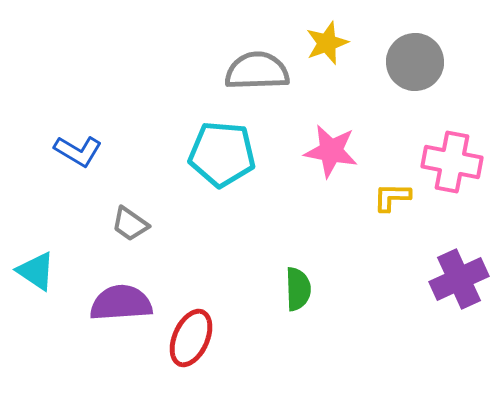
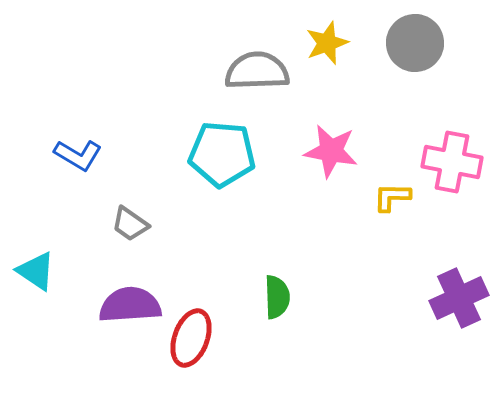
gray circle: moved 19 px up
blue L-shape: moved 4 px down
purple cross: moved 19 px down
green semicircle: moved 21 px left, 8 px down
purple semicircle: moved 9 px right, 2 px down
red ellipse: rotated 4 degrees counterclockwise
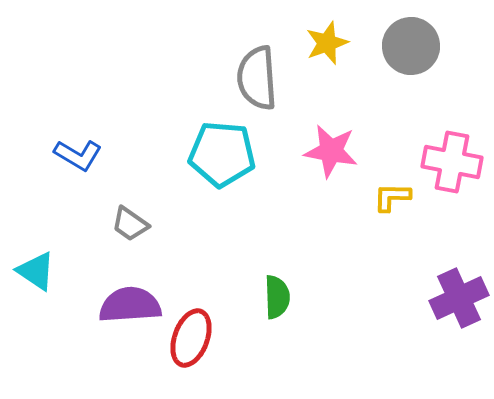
gray circle: moved 4 px left, 3 px down
gray semicircle: moved 7 px down; rotated 92 degrees counterclockwise
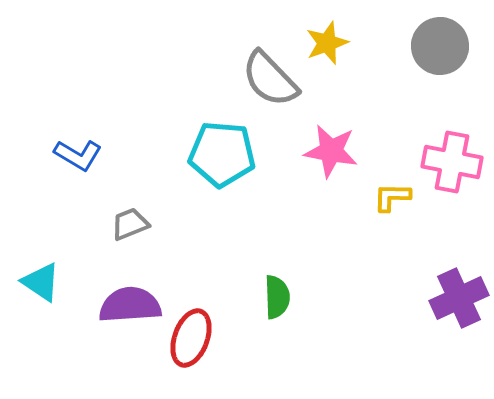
gray circle: moved 29 px right
gray semicircle: moved 13 px right, 1 px down; rotated 40 degrees counterclockwise
gray trapezoid: rotated 123 degrees clockwise
cyan triangle: moved 5 px right, 11 px down
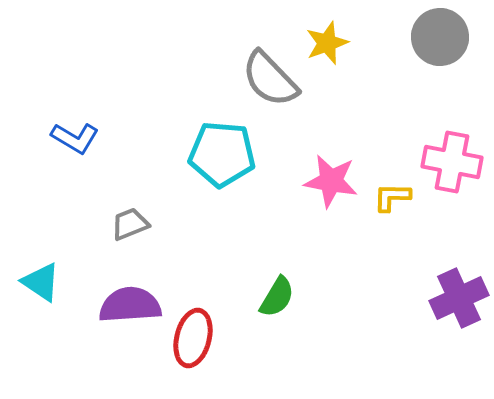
gray circle: moved 9 px up
pink star: moved 30 px down
blue L-shape: moved 3 px left, 17 px up
green semicircle: rotated 33 degrees clockwise
red ellipse: moved 2 px right; rotated 6 degrees counterclockwise
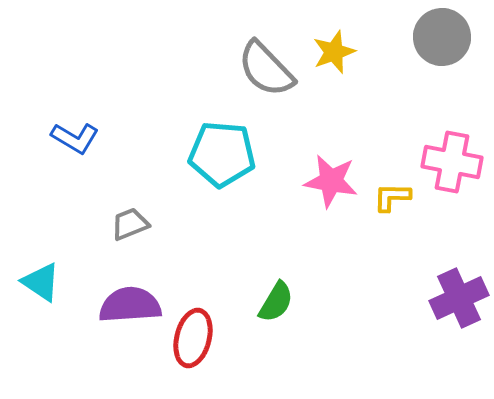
gray circle: moved 2 px right
yellow star: moved 7 px right, 9 px down
gray semicircle: moved 4 px left, 10 px up
green semicircle: moved 1 px left, 5 px down
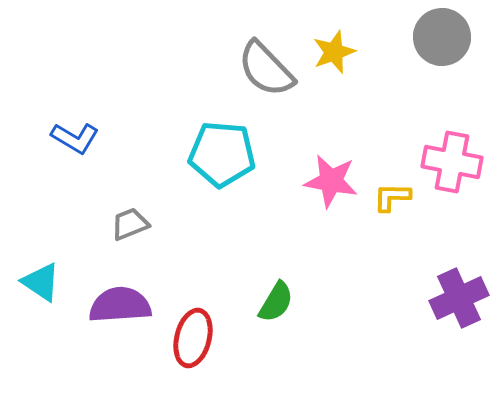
purple semicircle: moved 10 px left
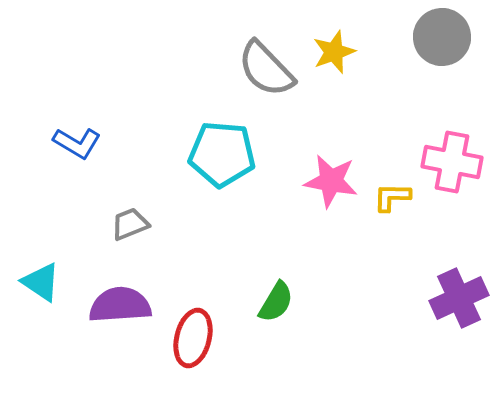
blue L-shape: moved 2 px right, 5 px down
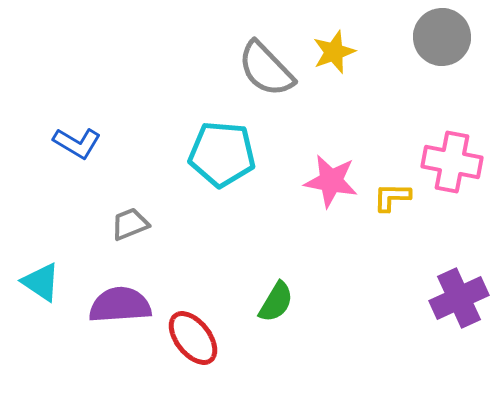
red ellipse: rotated 52 degrees counterclockwise
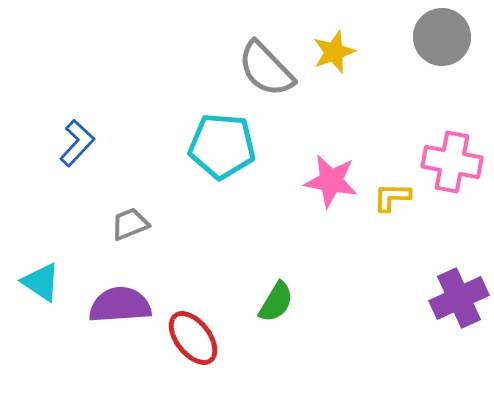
blue L-shape: rotated 78 degrees counterclockwise
cyan pentagon: moved 8 px up
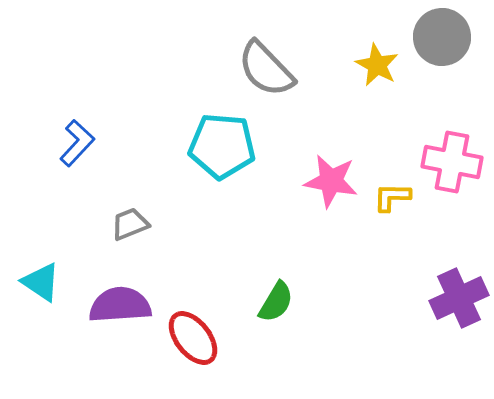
yellow star: moved 43 px right, 13 px down; rotated 24 degrees counterclockwise
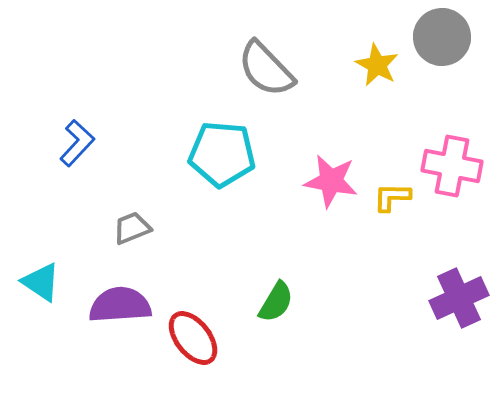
cyan pentagon: moved 8 px down
pink cross: moved 4 px down
gray trapezoid: moved 2 px right, 4 px down
